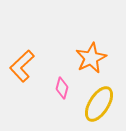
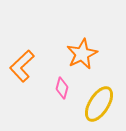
orange star: moved 9 px left, 4 px up
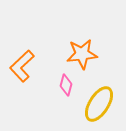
orange star: rotated 20 degrees clockwise
pink diamond: moved 4 px right, 3 px up
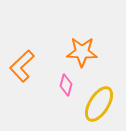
orange star: moved 2 px up; rotated 8 degrees clockwise
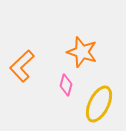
orange star: rotated 16 degrees clockwise
yellow ellipse: rotated 6 degrees counterclockwise
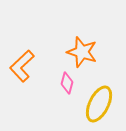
pink diamond: moved 1 px right, 2 px up
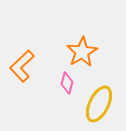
orange star: rotated 24 degrees clockwise
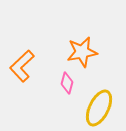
orange star: rotated 20 degrees clockwise
yellow ellipse: moved 4 px down
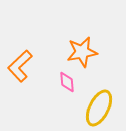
orange L-shape: moved 2 px left
pink diamond: moved 1 px up; rotated 20 degrees counterclockwise
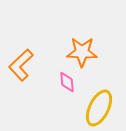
orange star: rotated 12 degrees clockwise
orange L-shape: moved 1 px right, 1 px up
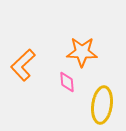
orange L-shape: moved 2 px right
yellow ellipse: moved 3 px right, 3 px up; rotated 18 degrees counterclockwise
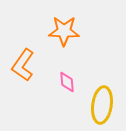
orange star: moved 18 px left, 21 px up
orange L-shape: rotated 12 degrees counterclockwise
